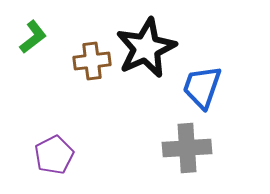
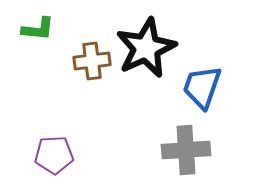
green L-shape: moved 5 px right, 8 px up; rotated 44 degrees clockwise
gray cross: moved 1 px left, 2 px down
purple pentagon: rotated 24 degrees clockwise
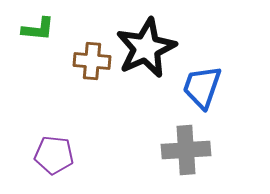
brown cross: rotated 12 degrees clockwise
purple pentagon: rotated 9 degrees clockwise
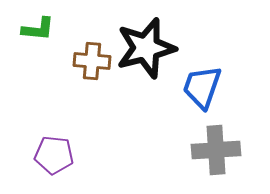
black star: rotated 10 degrees clockwise
gray cross: moved 30 px right
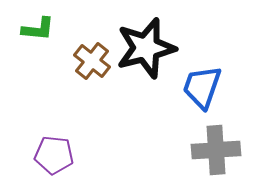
brown cross: rotated 33 degrees clockwise
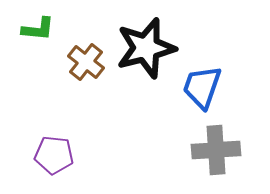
brown cross: moved 6 px left, 1 px down
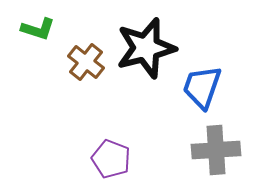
green L-shape: rotated 12 degrees clockwise
purple pentagon: moved 57 px right, 4 px down; rotated 15 degrees clockwise
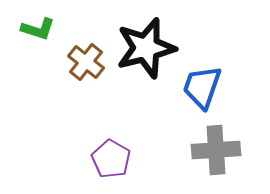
purple pentagon: rotated 9 degrees clockwise
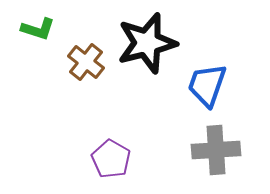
black star: moved 1 px right, 5 px up
blue trapezoid: moved 5 px right, 2 px up
